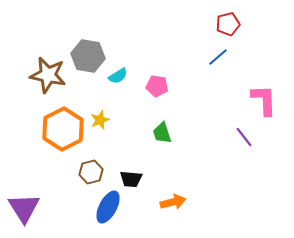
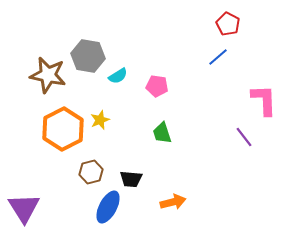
red pentagon: rotated 30 degrees counterclockwise
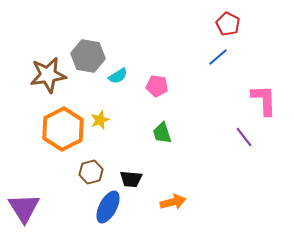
brown star: rotated 21 degrees counterclockwise
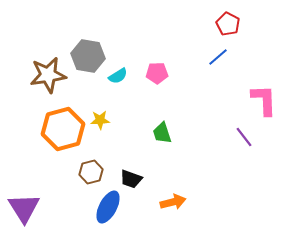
pink pentagon: moved 13 px up; rotated 10 degrees counterclockwise
yellow star: rotated 18 degrees clockwise
orange hexagon: rotated 12 degrees clockwise
black trapezoid: rotated 15 degrees clockwise
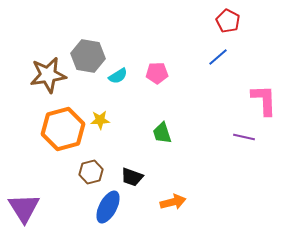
red pentagon: moved 3 px up
purple line: rotated 40 degrees counterclockwise
black trapezoid: moved 1 px right, 2 px up
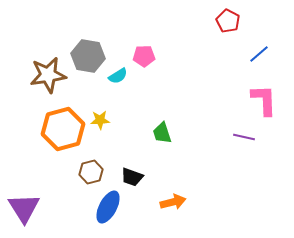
blue line: moved 41 px right, 3 px up
pink pentagon: moved 13 px left, 17 px up
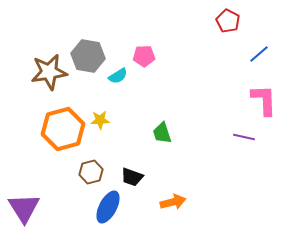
brown star: moved 1 px right, 3 px up
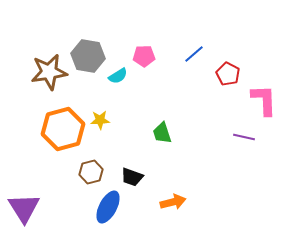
red pentagon: moved 53 px down
blue line: moved 65 px left
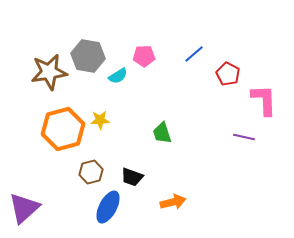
purple triangle: rotated 20 degrees clockwise
